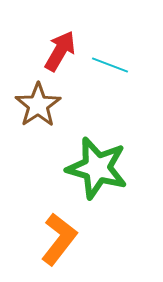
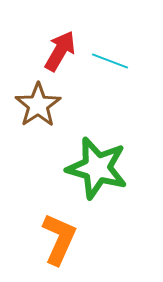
cyan line: moved 4 px up
orange L-shape: rotated 14 degrees counterclockwise
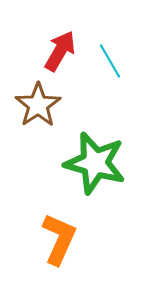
cyan line: rotated 39 degrees clockwise
green star: moved 2 px left, 5 px up
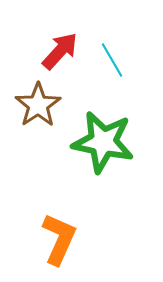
red arrow: rotated 12 degrees clockwise
cyan line: moved 2 px right, 1 px up
green star: moved 8 px right, 21 px up; rotated 4 degrees counterclockwise
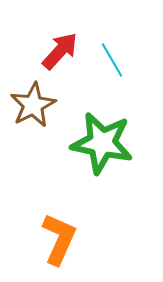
brown star: moved 5 px left; rotated 6 degrees clockwise
green star: moved 1 px left, 1 px down
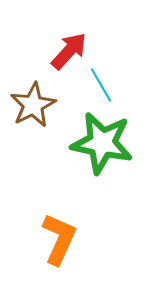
red arrow: moved 9 px right
cyan line: moved 11 px left, 25 px down
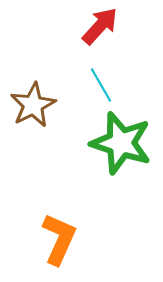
red arrow: moved 31 px right, 25 px up
green star: moved 19 px right; rotated 6 degrees clockwise
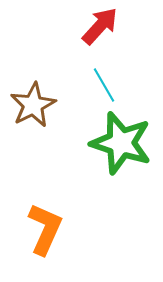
cyan line: moved 3 px right
orange L-shape: moved 14 px left, 10 px up
